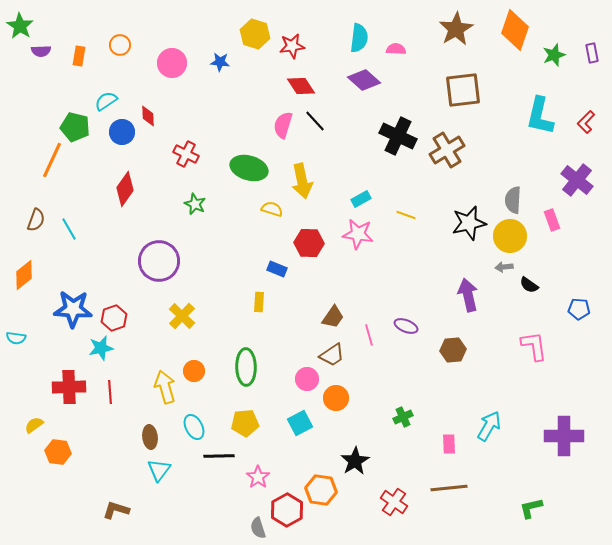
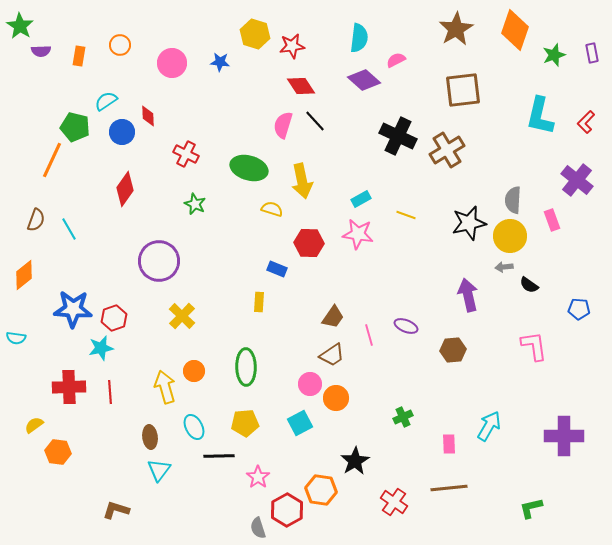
pink semicircle at (396, 49): moved 11 px down; rotated 30 degrees counterclockwise
pink circle at (307, 379): moved 3 px right, 5 px down
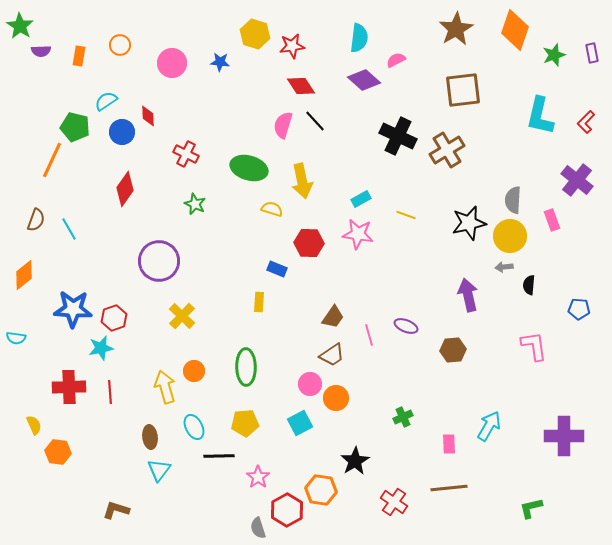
black semicircle at (529, 285): rotated 60 degrees clockwise
yellow semicircle at (34, 425): rotated 102 degrees clockwise
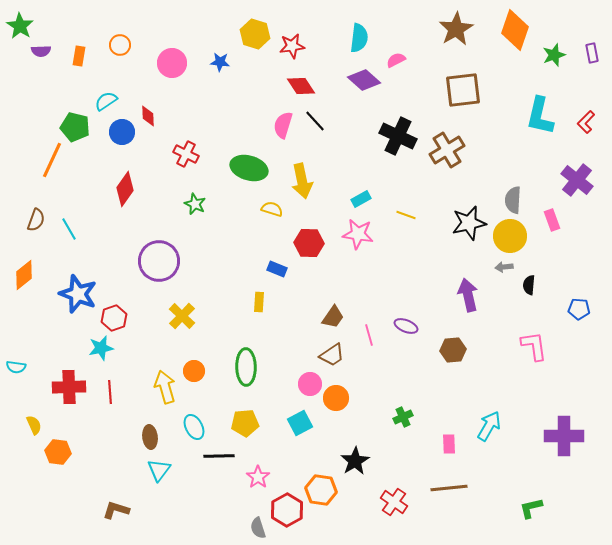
blue star at (73, 309): moved 5 px right, 15 px up; rotated 18 degrees clockwise
cyan semicircle at (16, 338): moved 29 px down
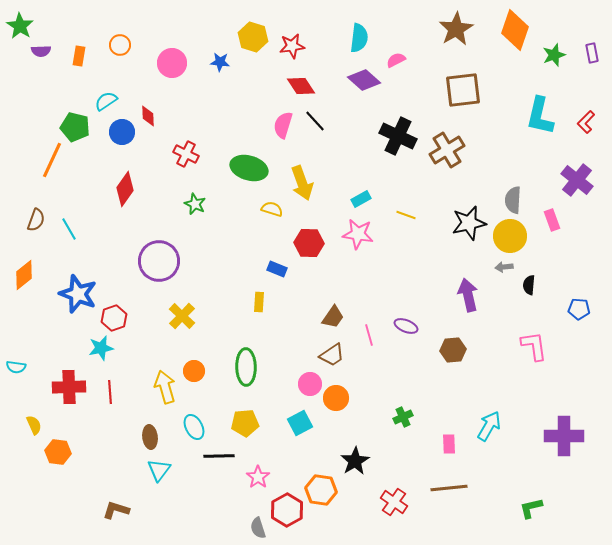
yellow hexagon at (255, 34): moved 2 px left, 3 px down
yellow arrow at (302, 181): moved 2 px down; rotated 8 degrees counterclockwise
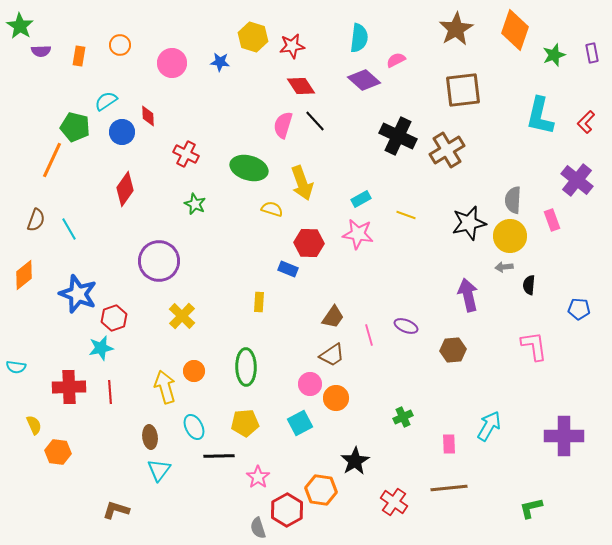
blue rectangle at (277, 269): moved 11 px right
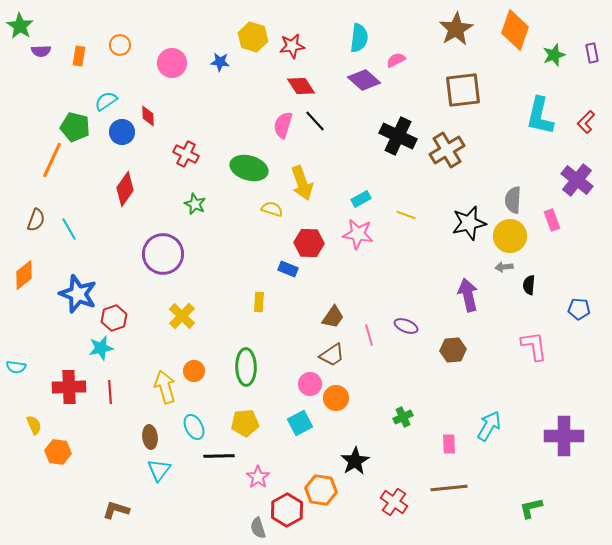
purple circle at (159, 261): moved 4 px right, 7 px up
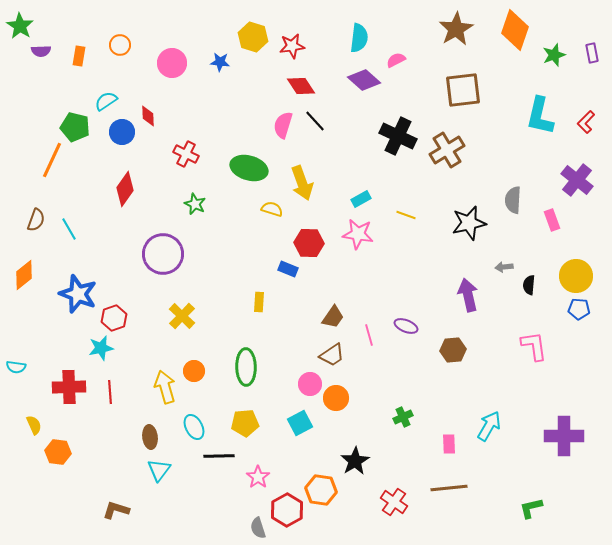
yellow circle at (510, 236): moved 66 px right, 40 px down
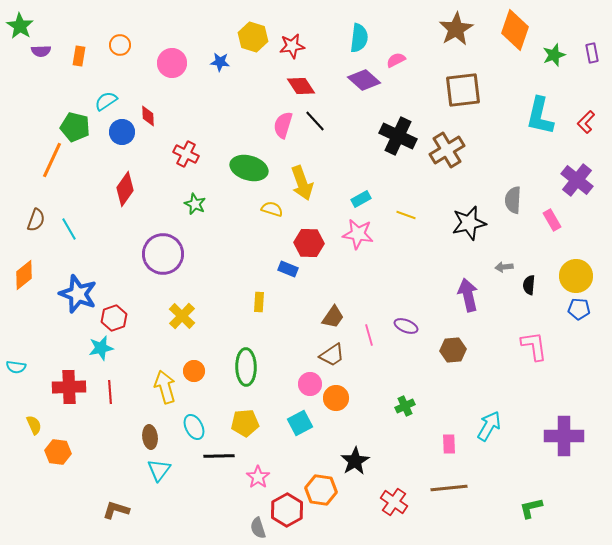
pink rectangle at (552, 220): rotated 10 degrees counterclockwise
green cross at (403, 417): moved 2 px right, 11 px up
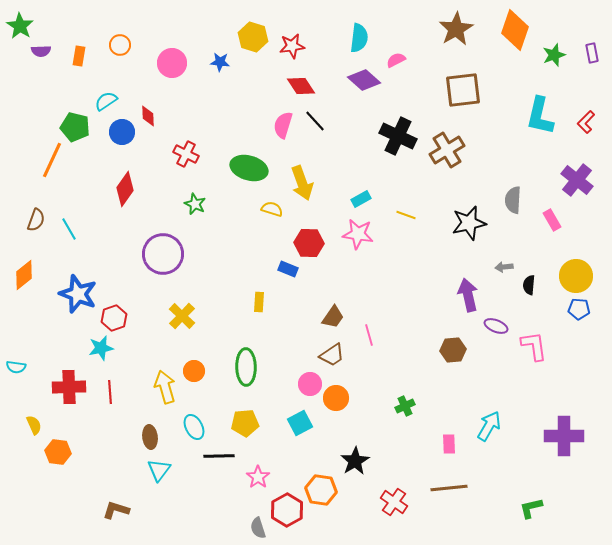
purple ellipse at (406, 326): moved 90 px right
